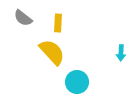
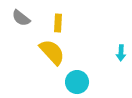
gray semicircle: moved 2 px left
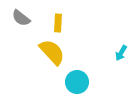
cyan arrow: rotated 28 degrees clockwise
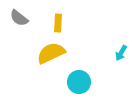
gray semicircle: moved 2 px left
yellow semicircle: moved 1 px left, 1 px down; rotated 72 degrees counterclockwise
cyan circle: moved 2 px right
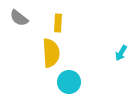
yellow semicircle: rotated 112 degrees clockwise
cyan circle: moved 10 px left
